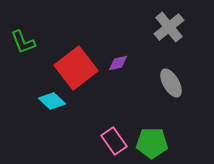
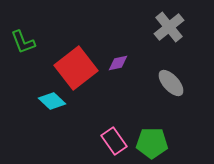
gray ellipse: rotated 12 degrees counterclockwise
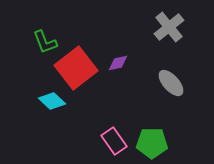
green L-shape: moved 22 px right
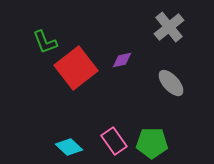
purple diamond: moved 4 px right, 3 px up
cyan diamond: moved 17 px right, 46 px down
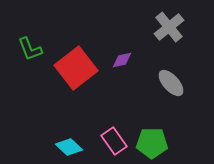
green L-shape: moved 15 px left, 7 px down
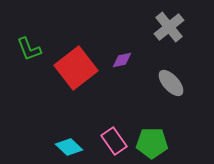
green L-shape: moved 1 px left
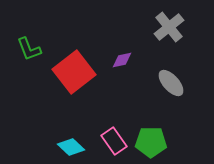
red square: moved 2 px left, 4 px down
green pentagon: moved 1 px left, 1 px up
cyan diamond: moved 2 px right
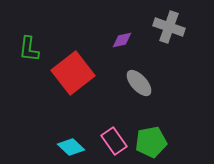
gray cross: rotated 32 degrees counterclockwise
green L-shape: rotated 28 degrees clockwise
purple diamond: moved 20 px up
red square: moved 1 px left, 1 px down
gray ellipse: moved 32 px left
green pentagon: rotated 12 degrees counterclockwise
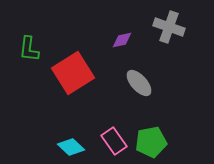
red square: rotated 6 degrees clockwise
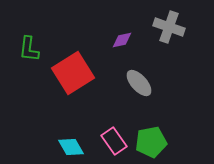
cyan diamond: rotated 16 degrees clockwise
